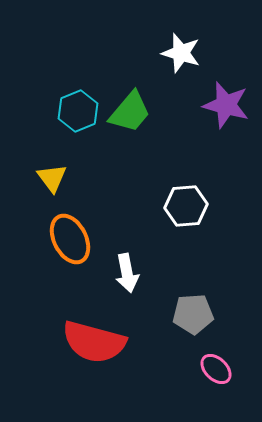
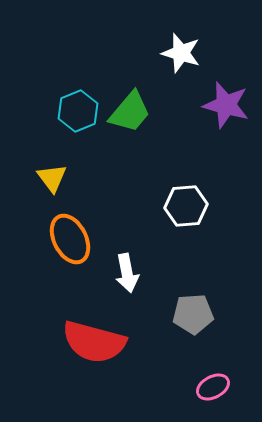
pink ellipse: moved 3 px left, 18 px down; rotated 72 degrees counterclockwise
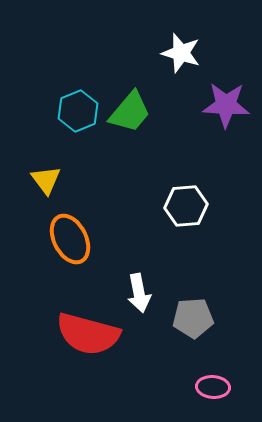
purple star: rotated 12 degrees counterclockwise
yellow triangle: moved 6 px left, 2 px down
white arrow: moved 12 px right, 20 px down
gray pentagon: moved 4 px down
red semicircle: moved 6 px left, 8 px up
pink ellipse: rotated 32 degrees clockwise
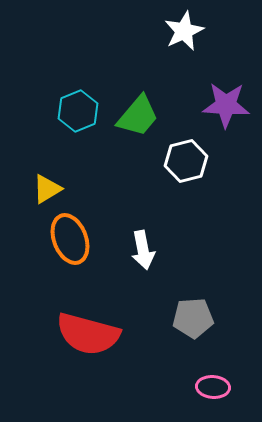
white star: moved 3 px right, 22 px up; rotated 30 degrees clockwise
green trapezoid: moved 8 px right, 4 px down
yellow triangle: moved 1 px right, 9 px down; rotated 36 degrees clockwise
white hexagon: moved 45 px up; rotated 9 degrees counterclockwise
orange ellipse: rotated 6 degrees clockwise
white arrow: moved 4 px right, 43 px up
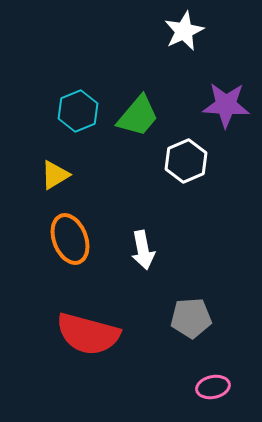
white hexagon: rotated 9 degrees counterclockwise
yellow triangle: moved 8 px right, 14 px up
gray pentagon: moved 2 px left
pink ellipse: rotated 16 degrees counterclockwise
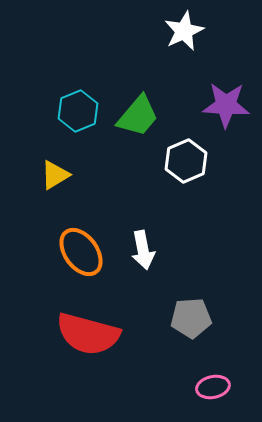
orange ellipse: moved 11 px right, 13 px down; rotated 15 degrees counterclockwise
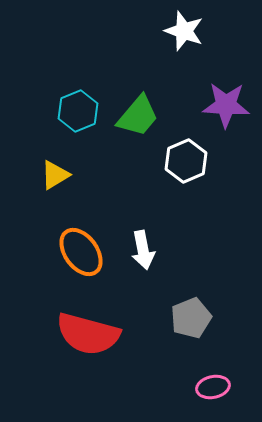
white star: rotated 27 degrees counterclockwise
gray pentagon: rotated 18 degrees counterclockwise
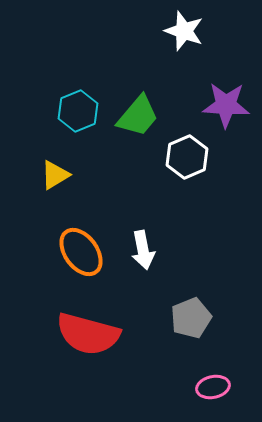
white hexagon: moved 1 px right, 4 px up
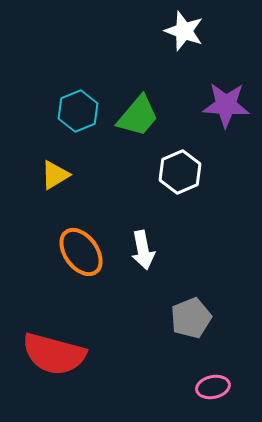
white hexagon: moved 7 px left, 15 px down
red semicircle: moved 34 px left, 20 px down
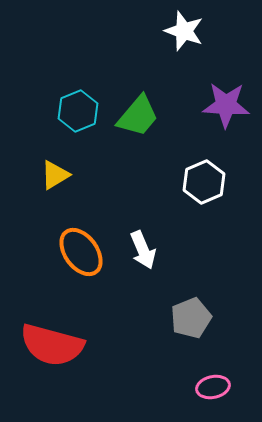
white hexagon: moved 24 px right, 10 px down
white arrow: rotated 12 degrees counterclockwise
red semicircle: moved 2 px left, 9 px up
